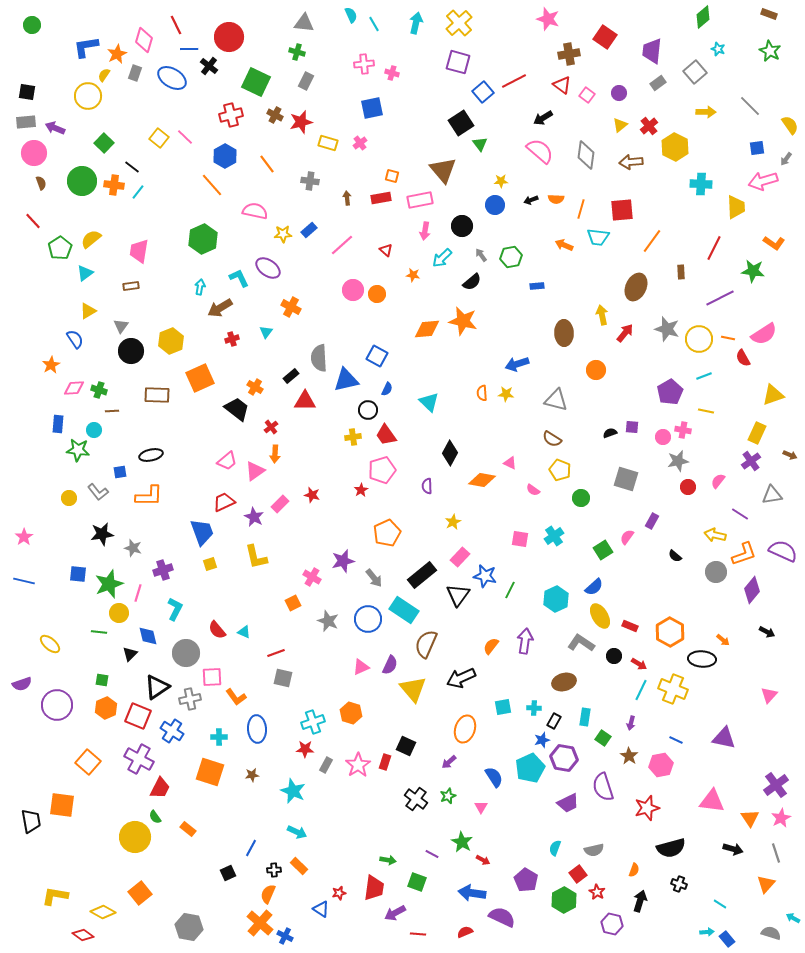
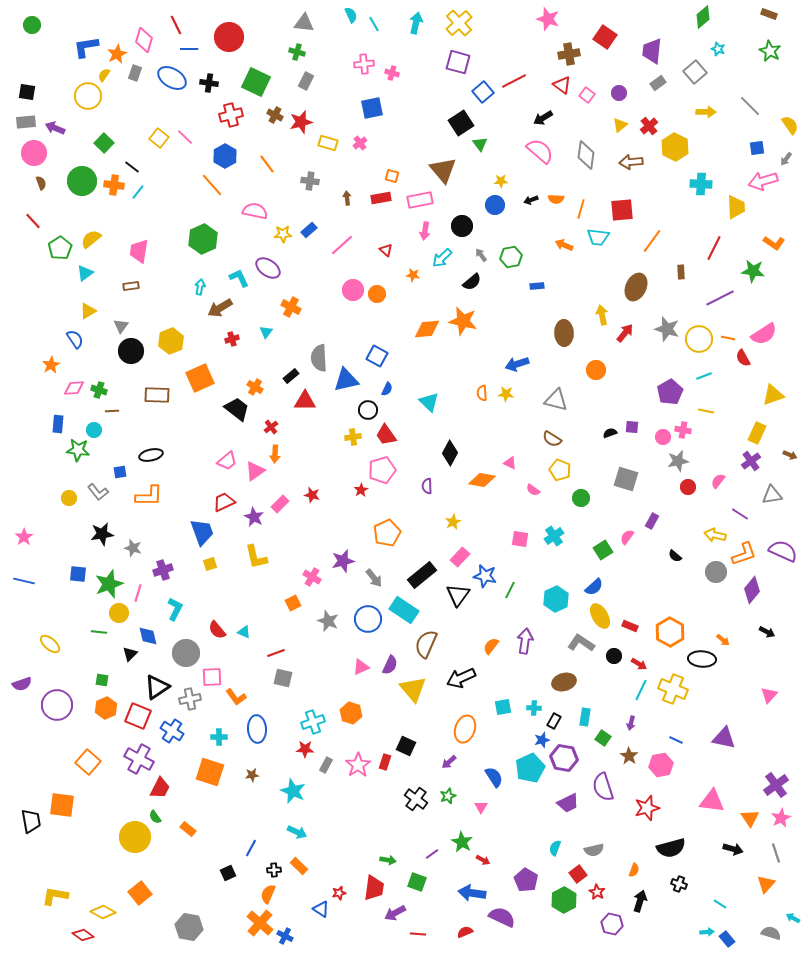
black cross at (209, 66): moved 17 px down; rotated 30 degrees counterclockwise
purple line at (432, 854): rotated 64 degrees counterclockwise
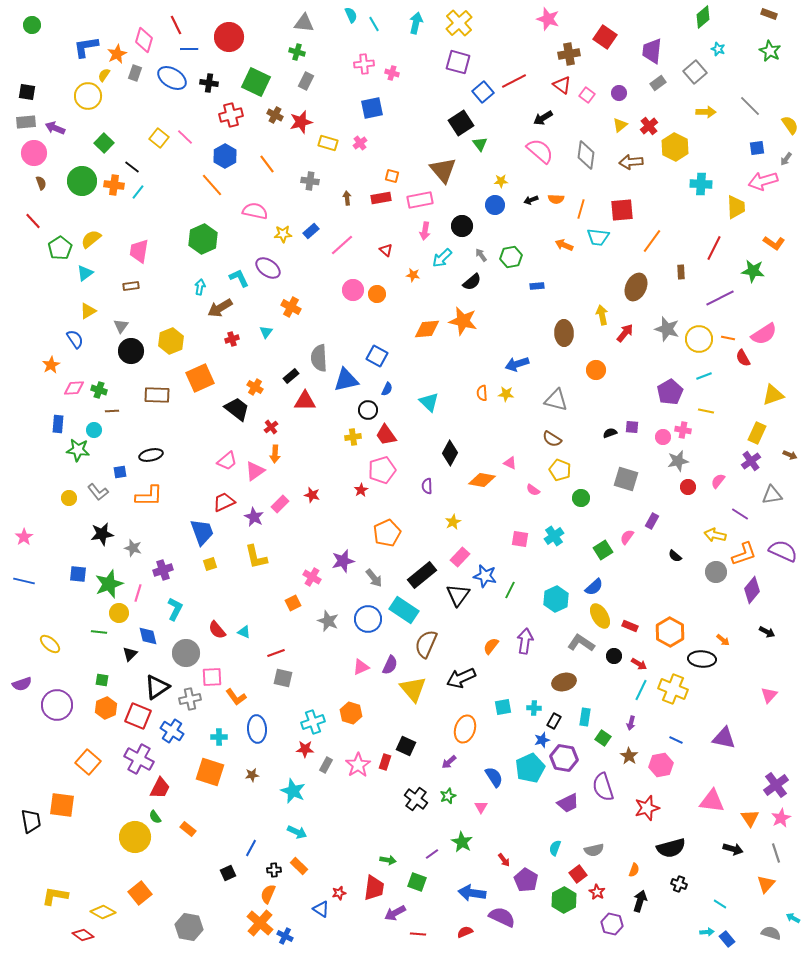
blue rectangle at (309, 230): moved 2 px right, 1 px down
red arrow at (483, 860): moved 21 px right; rotated 24 degrees clockwise
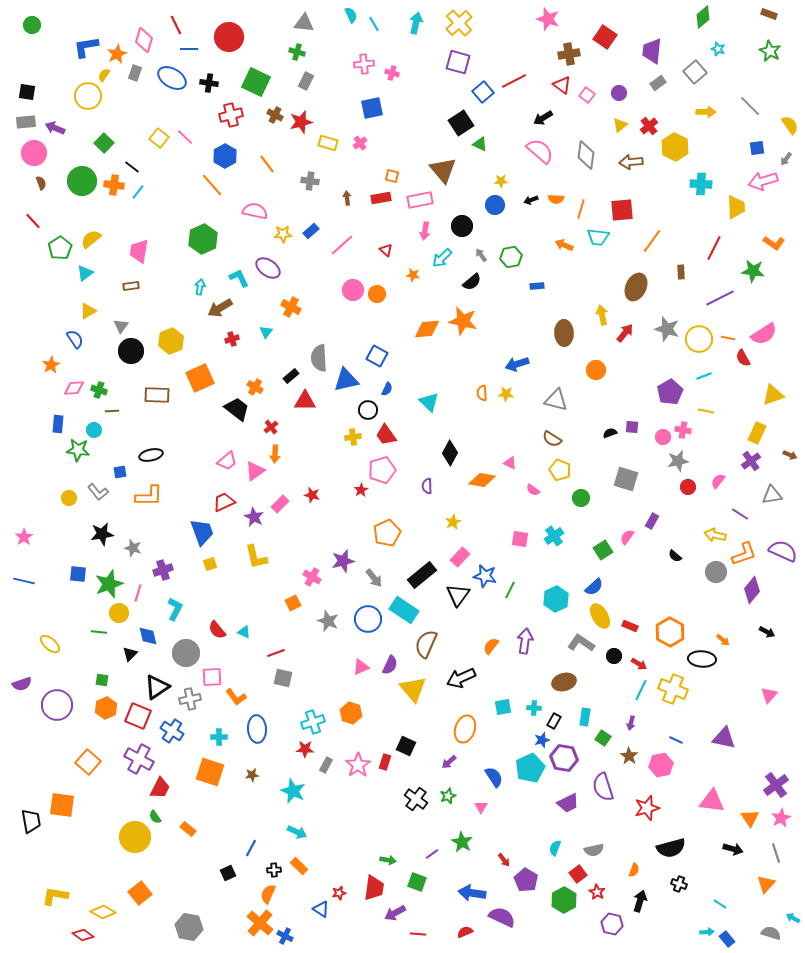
green triangle at (480, 144): rotated 28 degrees counterclockwise
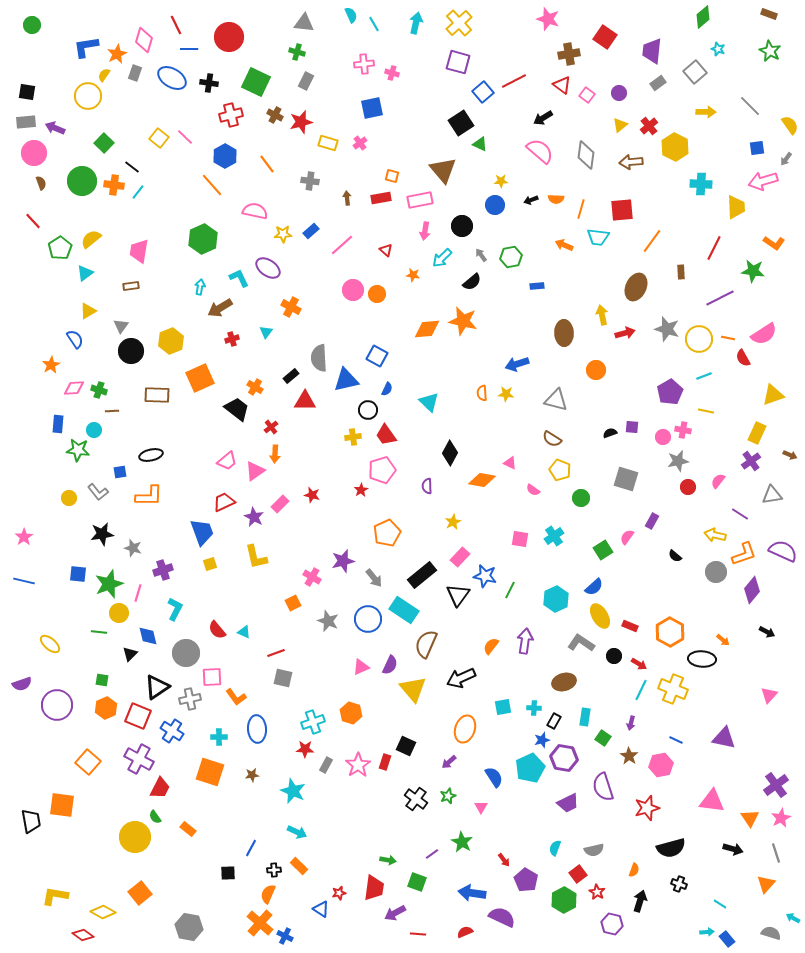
red arrow at (625, 333): rotated 36 degrees clockwise
black square at (228, 873): rotated 21 degrees clockwise
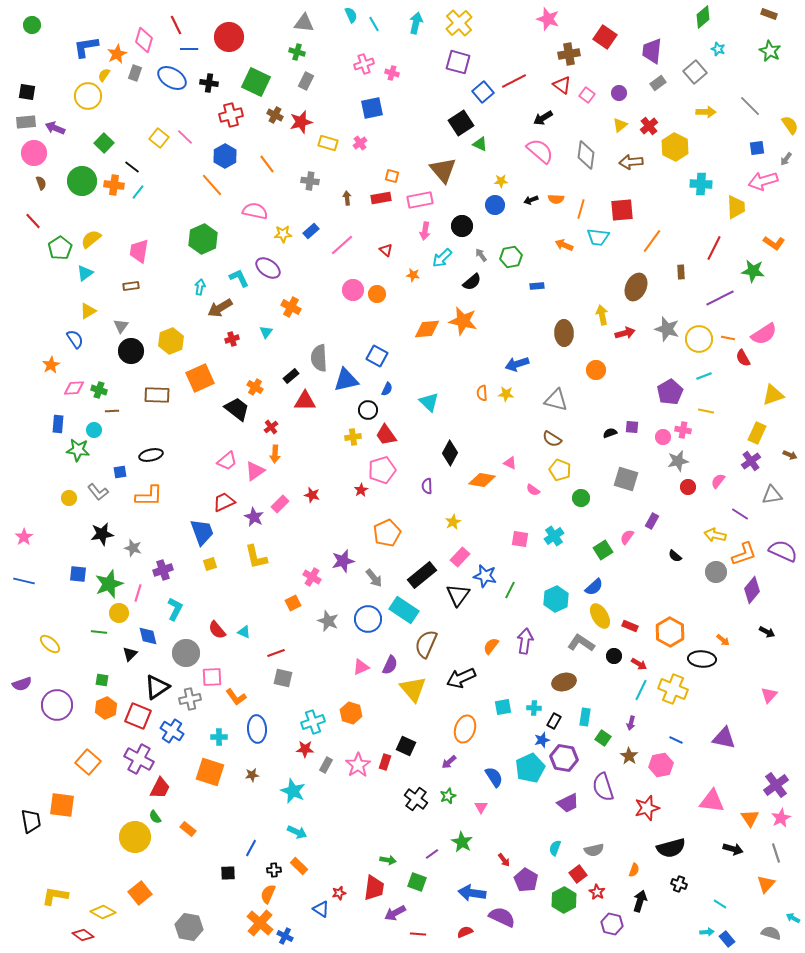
pink cross at (364, 64): rotated 12 degrees counterclockwise
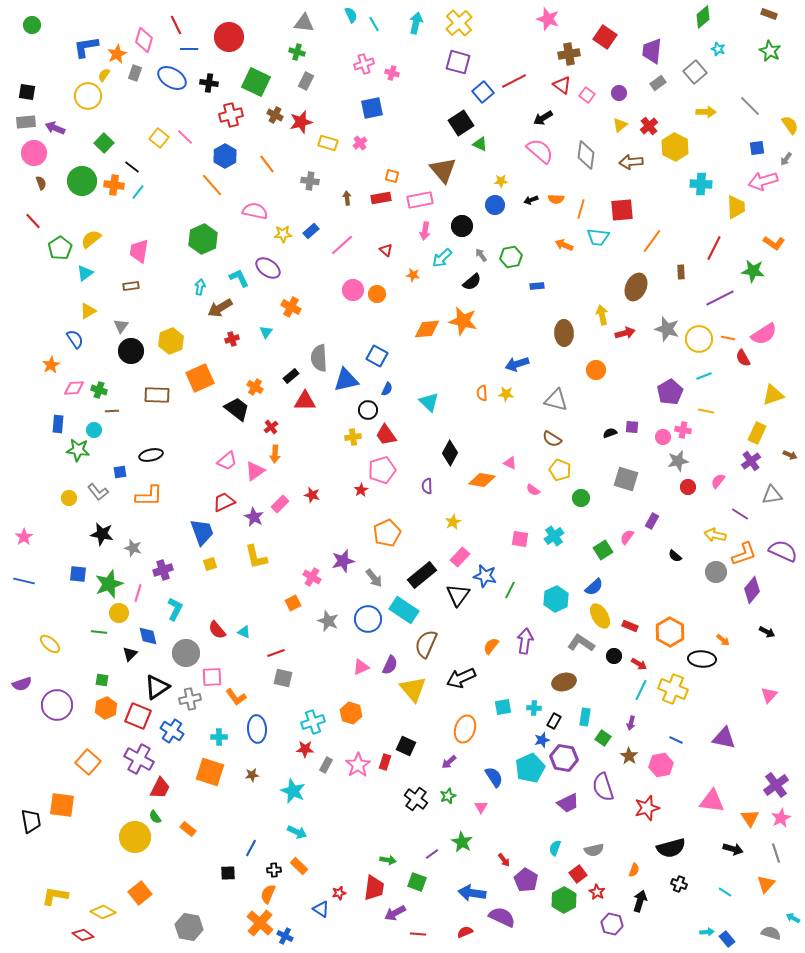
black star at (102, 534): rotated 20 degrees clockwise
cyan line at (720, 904): moved 5 px right, 12 px up
